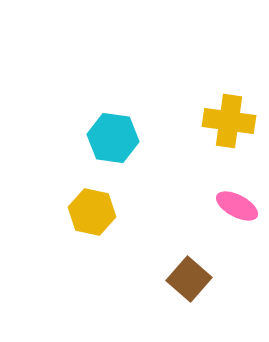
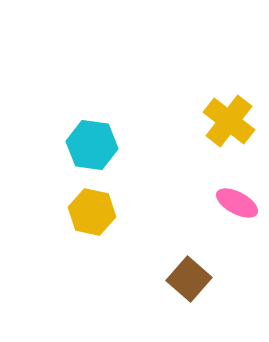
yellow cross: rotated 30 degrees clockwise
cyan hexagon: moved 21 px left, 7 px down
pink ellipse: moved 3 px up
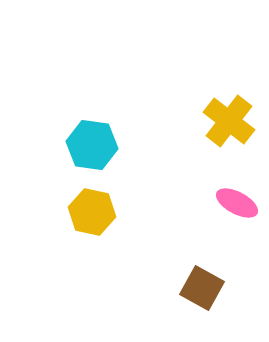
brown square: moved 13 px right, 9 px down; rotated 12 degrees counterclockwise
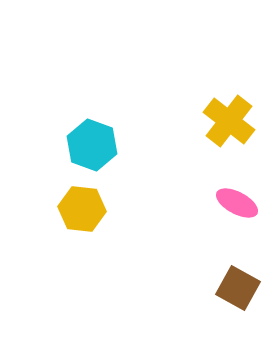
cyan hexagon: rotated 12 degrees clockwise
yellow hexagon: moved 10 px left, 3 px up; rotated 6 degrees counterclockwise
brown square: moved 36 px right
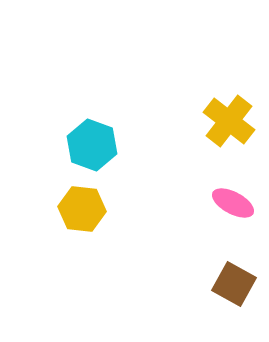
pink ellipse: moved 4 px left
brown square: moved 4 px left, 4 px up
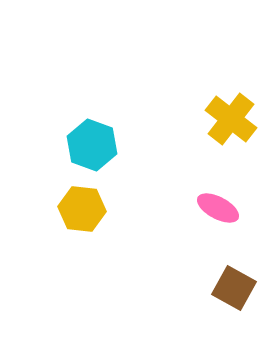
yellow cross: moved 2 px right, 2 px up
pink ellipse: moved 15 px left, 5 px down
brown square: moved 4 px down
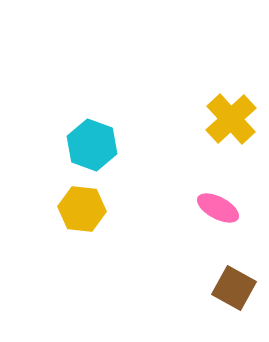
yellow cross: rotated 9 degrees clockwise
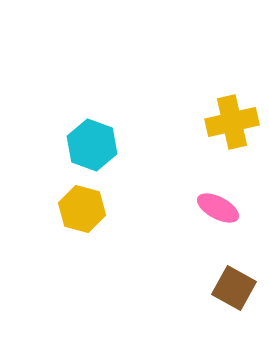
yellow cross: moved 1 px right, 3 px down; rotated 30 degrees clockwise
yellow hexagon: rotated 9 degrees clockwise
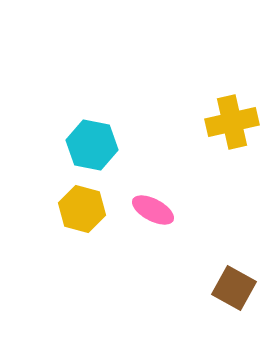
cyan hexagon: rotated 9 degrees counterclockwise
pink ellipse: moved 65 px left, 2 px down
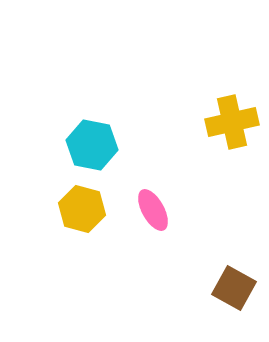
pink ellipse: rotated 33 degrees clockwise
